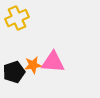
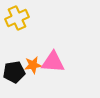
black pentagon: rotated 10 degrees clockwise
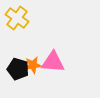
yellow cross: rotated 30 degrees counterclockwise
black pentagon: moved 4 px right, 3 px up; rotated 25 degrees clockwise
